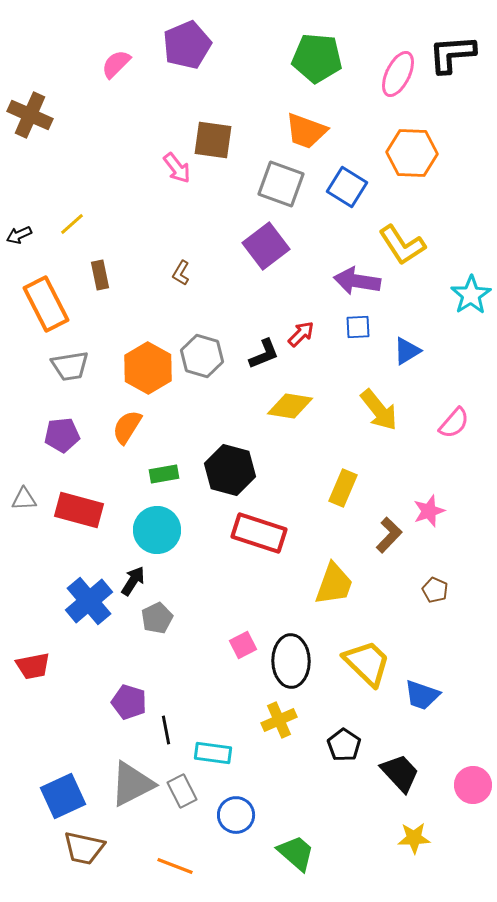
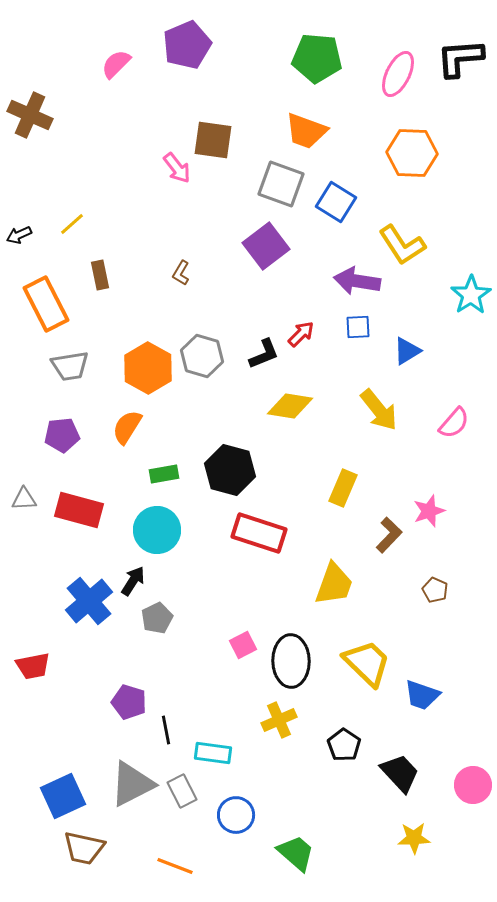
black L-shape at (452, 54): moved 8 px right, 4 px down
blue square at (347, 187): moved 11 px left, 15 px down
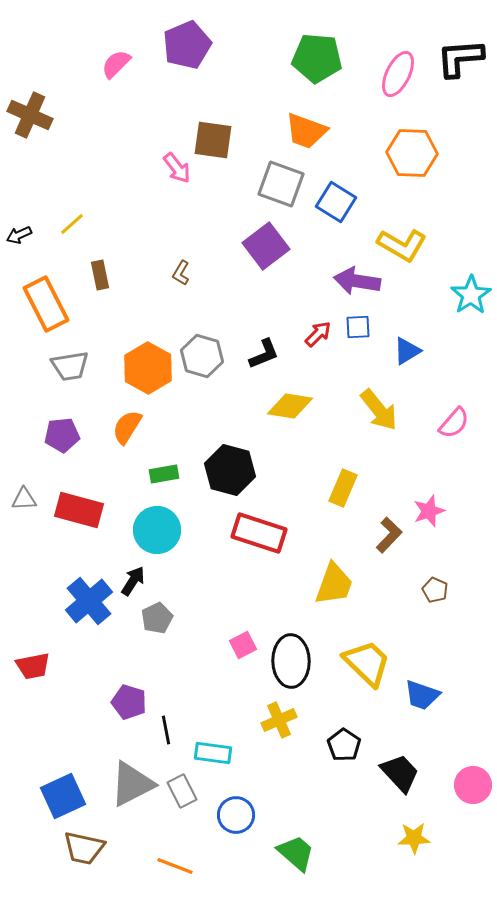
yellow L-shape at (402, 245): rotated 27 degrees counterclockwise
red arrow at (301, 334): moved 17 px right
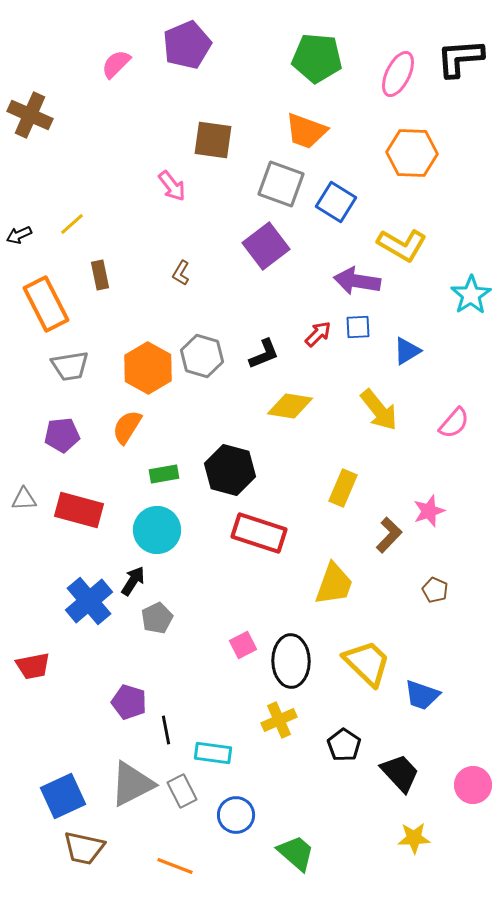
pink arrow at (177, 168): moved 5 px left, 18 px down
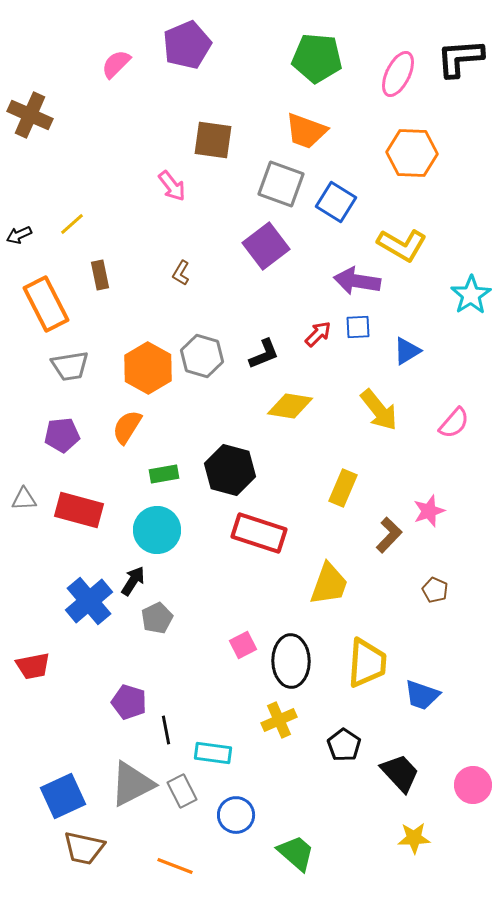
yellow trapezoid at (334, 584): moved 5 px left
yellow trapezoid at (367, 663): rotated 50 degrees clockwise
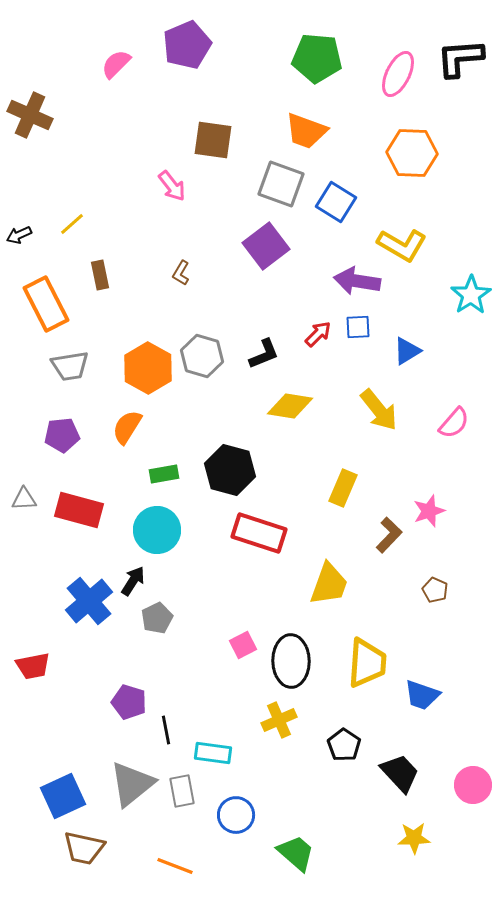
gray triangle at (132, 784): rotated 12 degrees counterclockwise
gray rectangle at (182, 791): rotated 16 degrees clockwise
